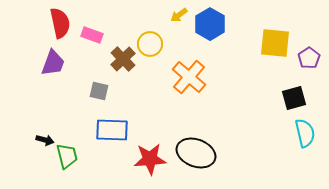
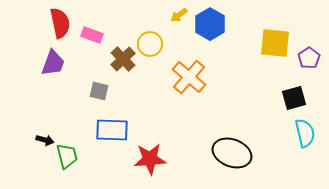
black ellipse: moved 36 px right
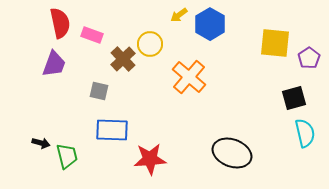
purple trapezoid: moved 1 px right, 1 px down
black arrow: moved 4 px left, 3 px down
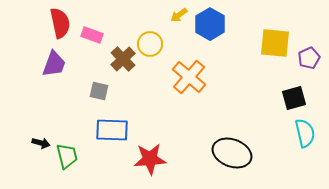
purple pentagon: rotated 10 degrees clockwise
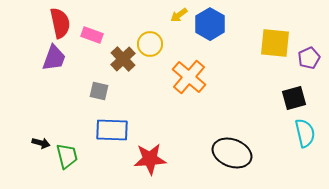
purple trapezoid: moved 6 px up
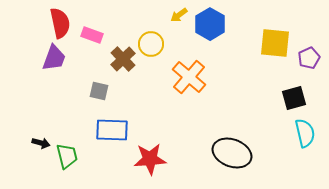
yellow circle: moved 1 px right
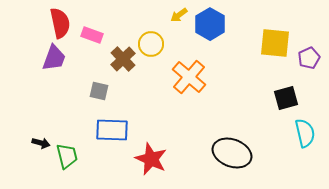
black square: moved 8 px left
red star: moved 1 px right; rotated 28 degrees clockwise
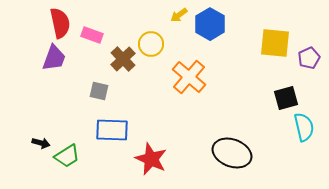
cyan semicircle: moved 1 px left, 6 px up
green trapezoid: rotated 72 degrees clockwise
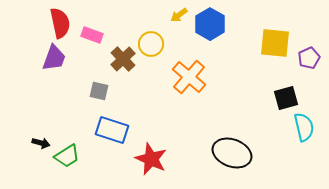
blue rectangle: rotated 16 degrees clockwise
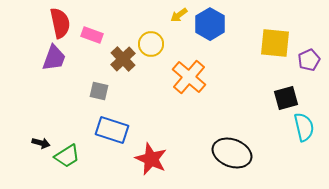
purple pentagon: moved 2 px down
